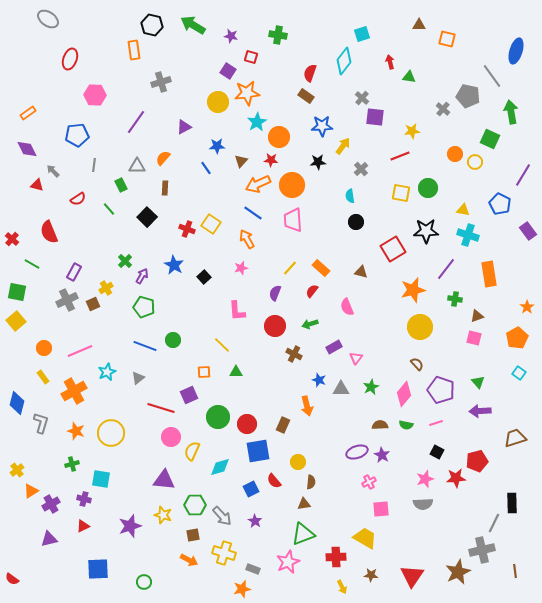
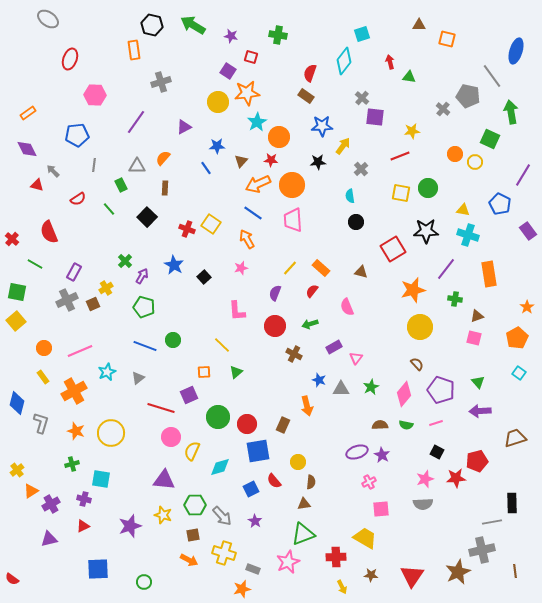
green line at (32, 264): moved 3 px right
green triangle at (236, 372): rotated 40 degrees counterclockwise
gray line at (494, 523): moved 2 px left, 1 px up; rotated 54 degrees clockwise
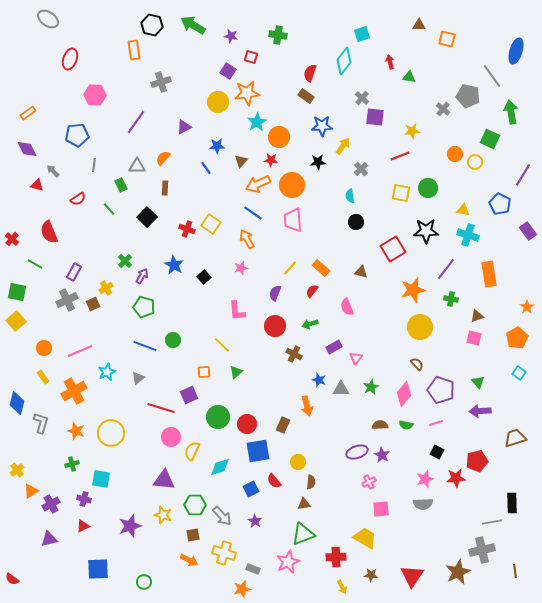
green cross at (455, 299): moved 4 px left
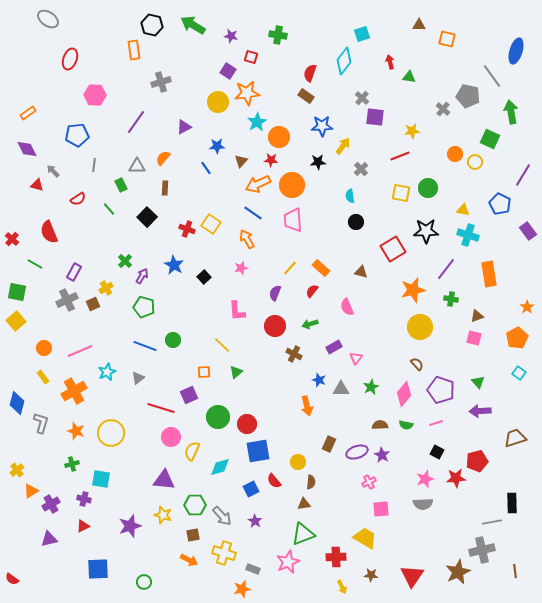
brown rectangle at (283, 425): moved 46 px right, 19 px down
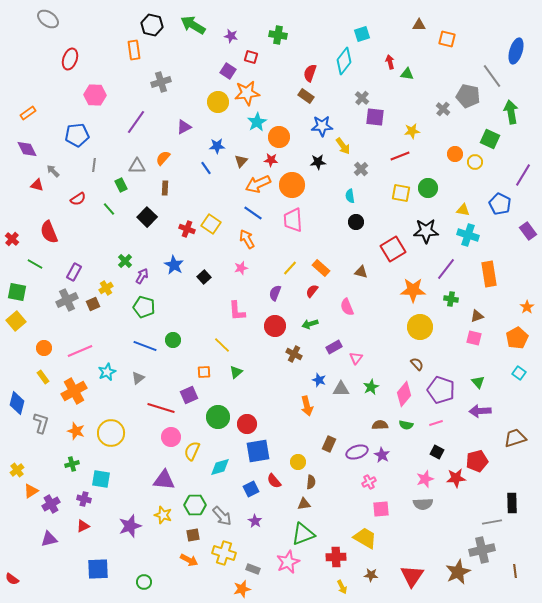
green triangle at (409, 77): moved 2 px left, 3 px up
yellow arrow at (343, 146): rotated 108 degrees clockwise
orange star at (413, 290): rotated 15 degrees clockwise
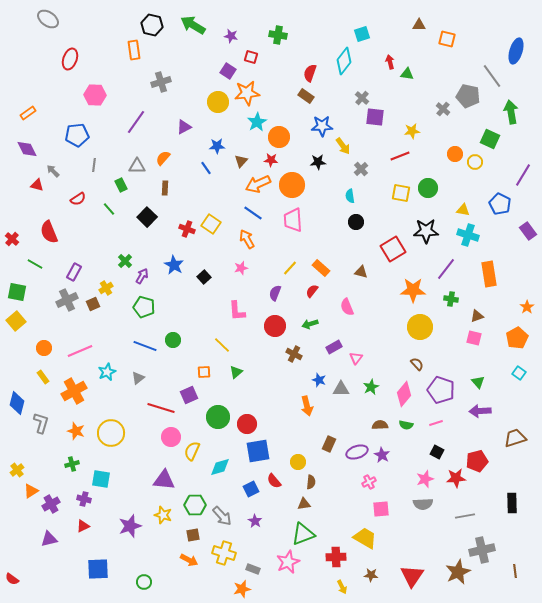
gray line at (492, 522): moved 27 px left, 6 px up
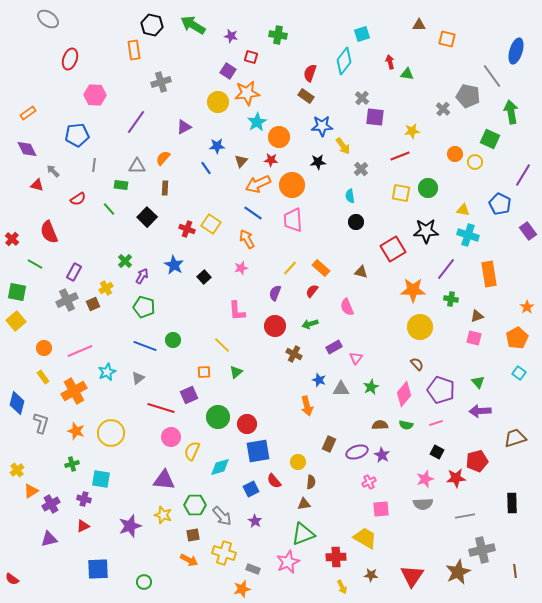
green rectangle at (121, 185): rotated 56 degrees counterclockwise
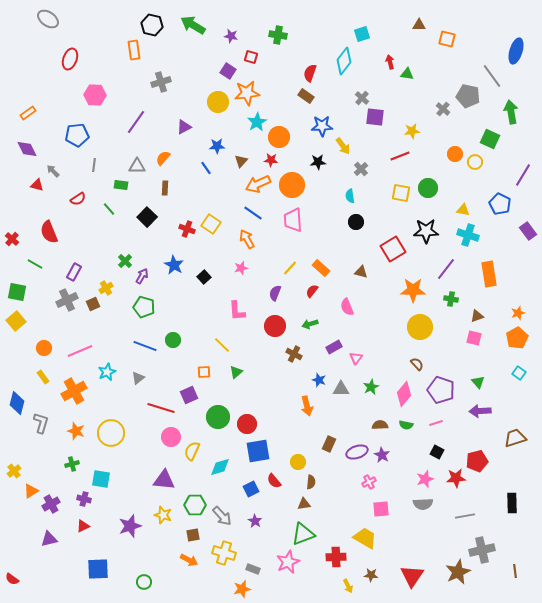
orange star at (527, 307): moved 9 px left, 6 px down; rotated 16 degrees clockwise
yellow cross at (17, 470): moved 3 px left, 1 px down
yellow arrow at (342, 587): moved 6 px right, 1 px up
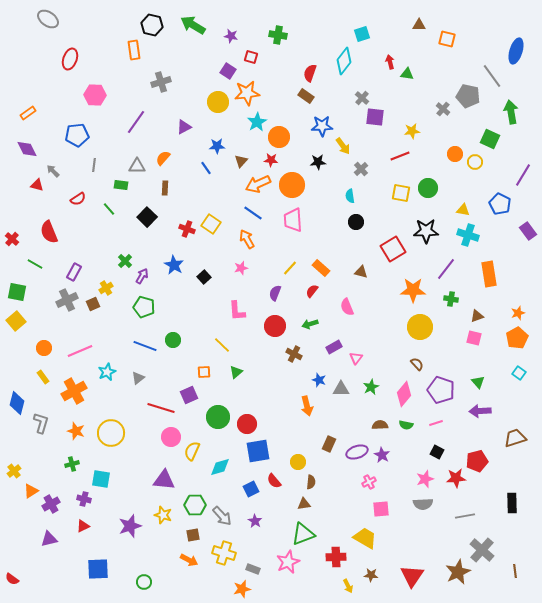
gray cross at (482, 550): rotated 35 degrees counterclockwise
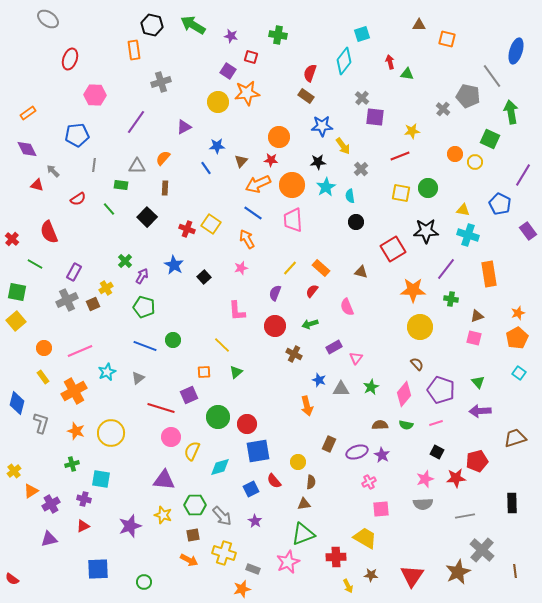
cyan star at (257, 122): moved 69 px right, 65 px down
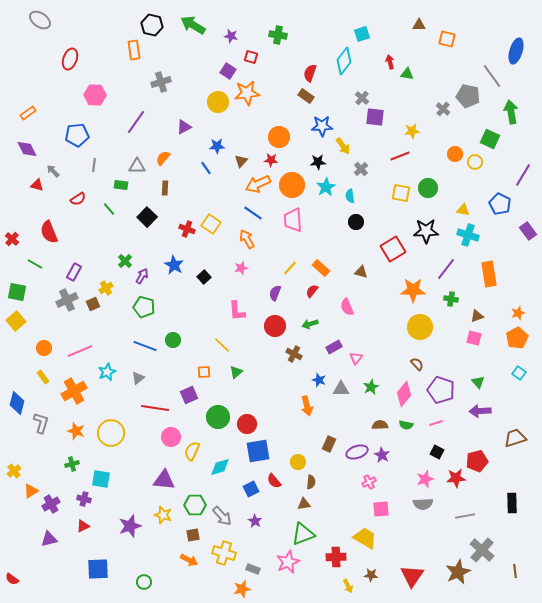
gray ellipse at (48, 19): moved 8 px left, 1 px down
red line at (161, 408): moved 6 px left; rotated 8 degrees counterclockwise
